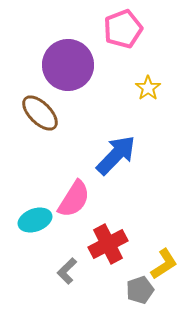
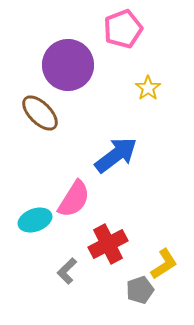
blue arrow: rotated 9 degrees clockwise
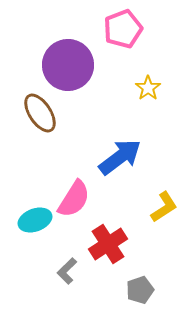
brown ellipse: rotated 12 degrees clockwise
blue arrow: moved 4 px right, 2 px down
red cross: rotated 6 degrees counterclockwise
yellow L-shape: moved 57 px up
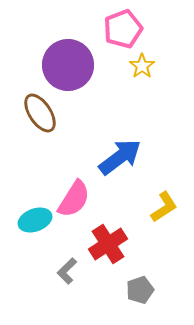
yellow star: moved 6 px left, 22 px up
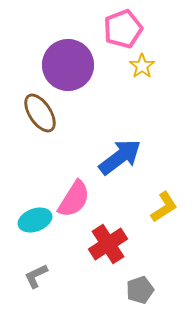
gray L-shape: moved 31 px left, 5 px down; rotated 20 degrees clockwise
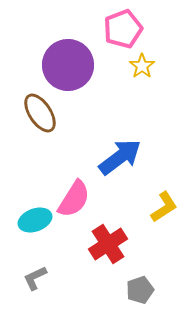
gray L-shape: moved 1 px left, 2 px down
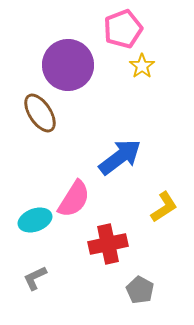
red cross: rotated 21 degrees clockwise
gray pentagon: rotated 24 degrees counterclockwise
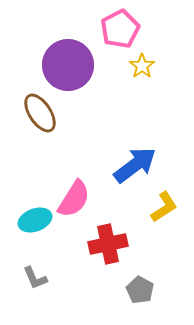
pink pentagon: moved 3 px left; rotated 6 degrees counterclockwise
blue arrow: moved 15 px right, 8 px down
gray L-shape: rotated 88 degrees counterclockwise
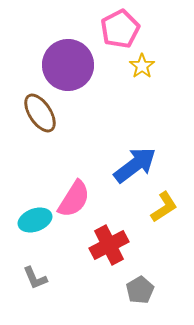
red cross: moved 1 px right, 1 px down; rotated 15 degrees counterclockwise
gray pentagon: rotated 12 degrees clockwise
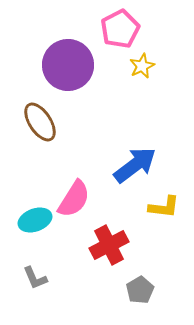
yellow star: rotated 10 degrees clockwise
brown ellipse: moved 9 px down
yellow L-shape: rotated 40 degrees clockwise
